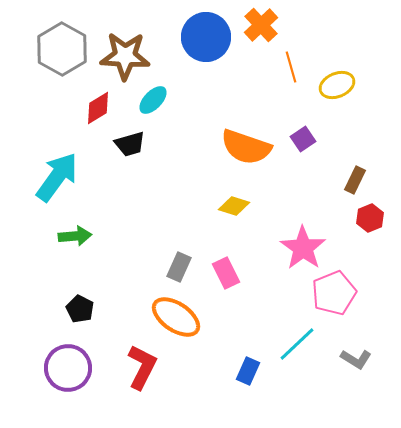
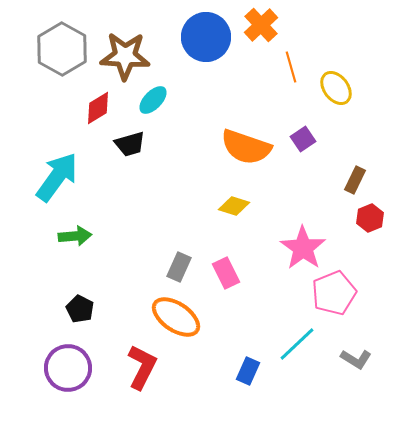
yellow ellipse: moved 1 px left, 3 px down; rotated 76 degrees clockwise
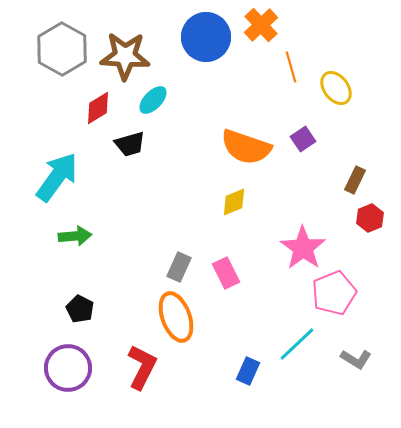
yellow diamond: moved 4 px up; rotated 40 degrees counterclockwise
orange ellipse: rotated 36 degrees clockwise
